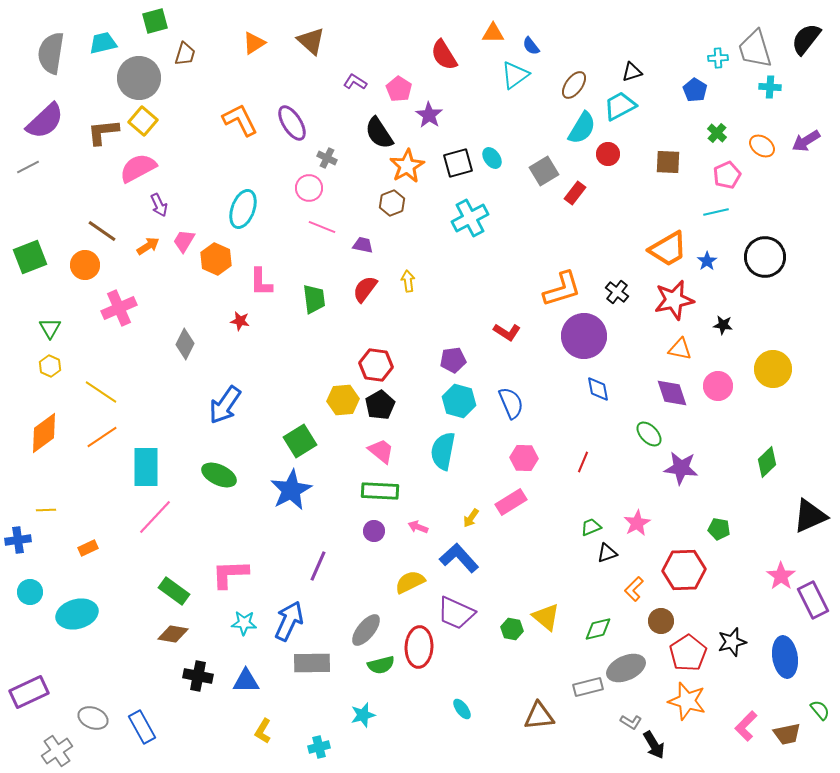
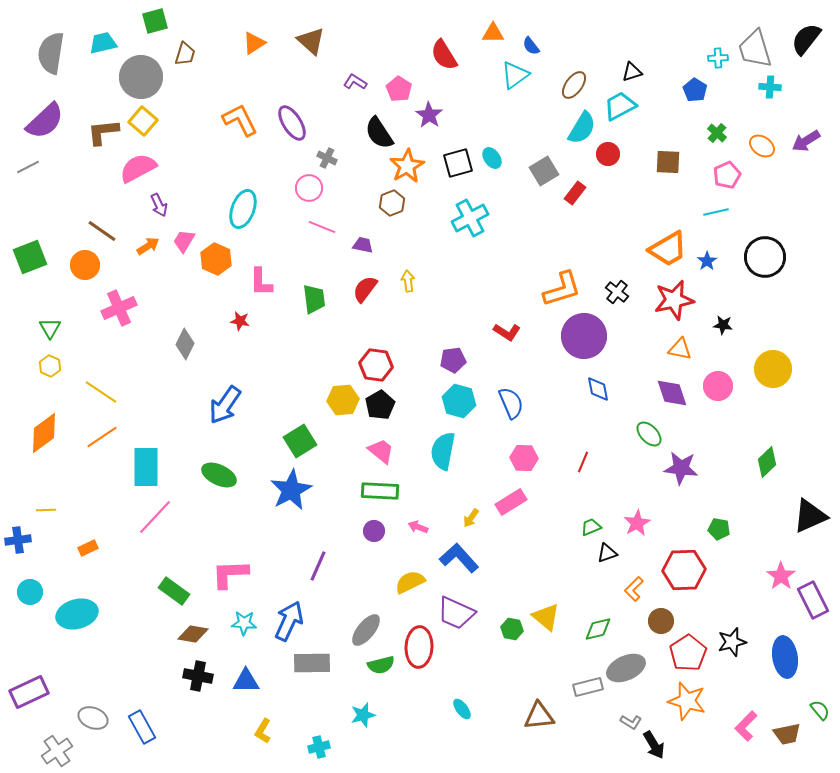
gray circle at (139, 78): moved 2 px right, 1 px up
brown diamond at (173, 634): moved 20 px right
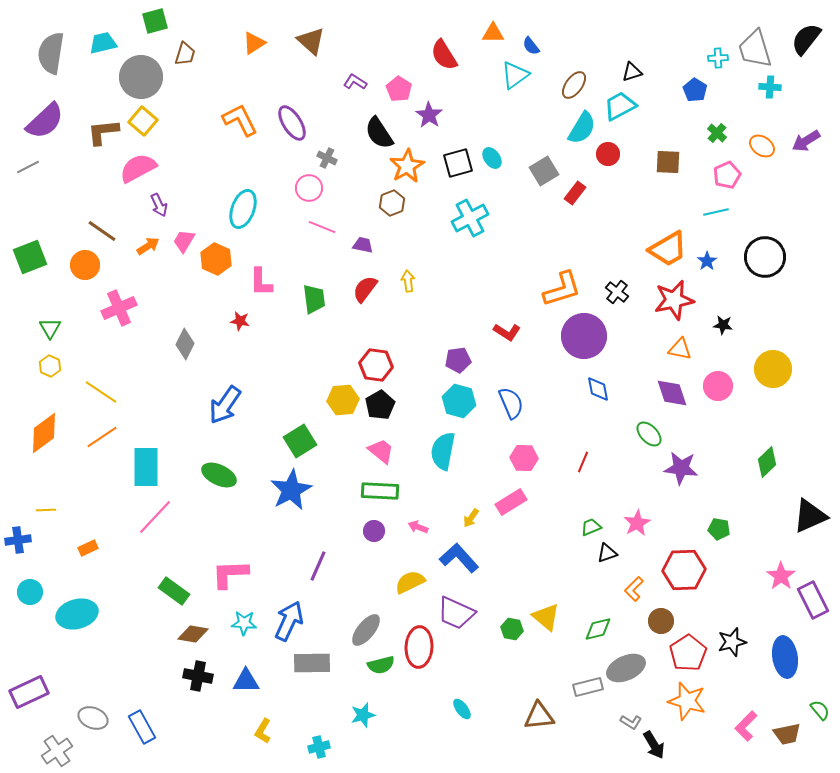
purple pentagon at (453, 360): moved 5 px right
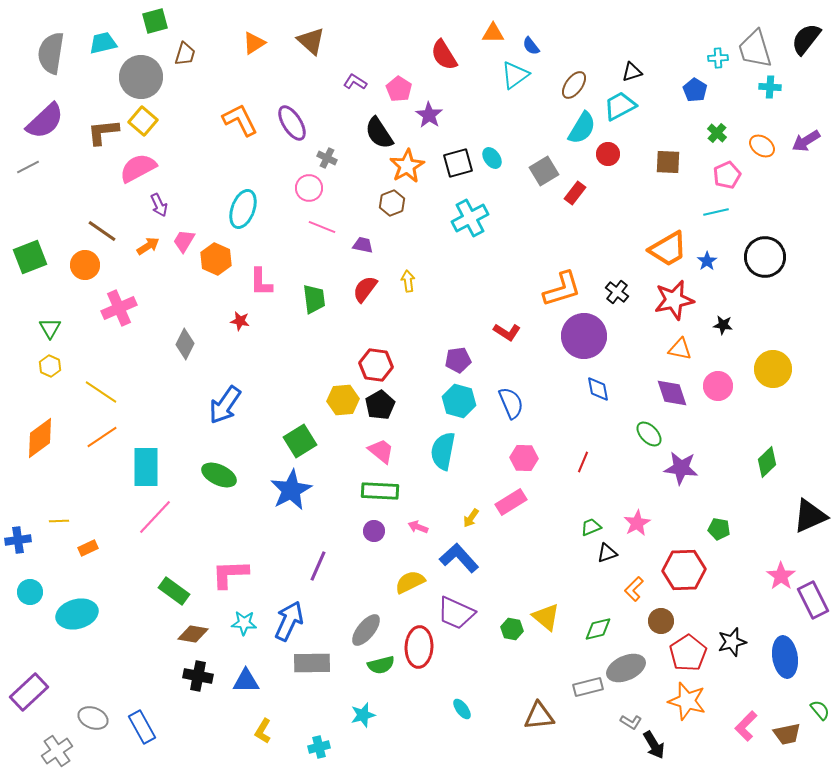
orange diamond at (44, 433): moved 4 px left, 5 px down
yellow line at (46, 510): moved 13 px right, 11 px down
purple rectangle at (29, 692): rotated 18 degrees counterclockwise
